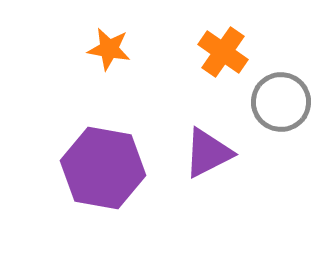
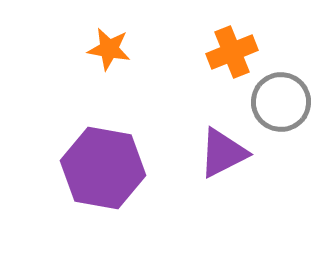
orange cross: moved 9 px right; rotated 33 degrees clockwise
purple triangle: moved 15 px right
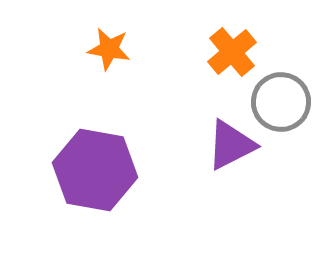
orange cross: rotated 18 degrees counterclockwise
purple triangle: moved 8 px right, 8 px up
purple hexagon: moved 8 px left, 2 px down
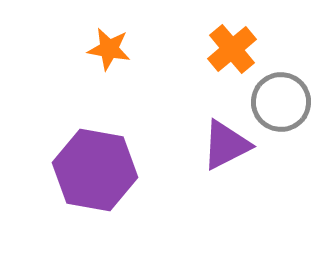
orange cross: moved 3 px up
purple triangle: moved 5 px left
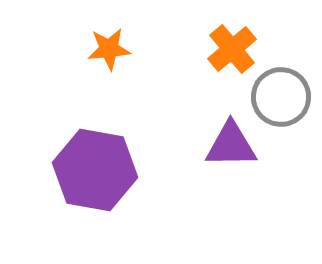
orange star: rotated 15 degrees counterclockwise
gray circle: moved 5 px up
purple triangle: moved 5 px right; rotated 26 degrees clockwise
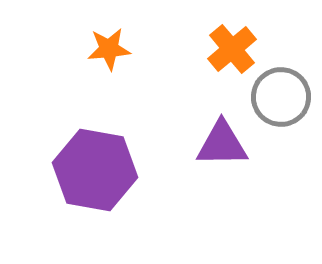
purple triangle: moved 9 px left, 1 px up
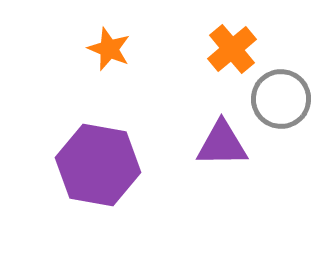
orange star: rotated 27 degrees clockwise
gray circle: moved 2 px down
purple hexagon: moved 3 px right, 5 px up
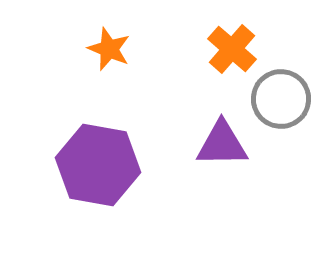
orange cross: rotated 9 degrees counterclockwise
